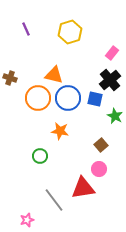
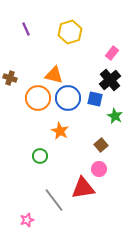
orange star: rotated 18 degrees clockwise
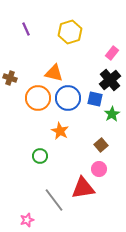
orange triangle: moved 2 px up
green star: moved 3 px left, 2 px up; rotated 14 degrees clockwise
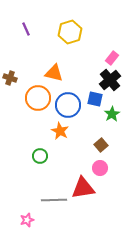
pink rectangle: moved 5 px down
blue circle: moved 7 px down
pink circle: moved 1 px right, 1 px up
gray line: rotated 55 degrees counterclockwise
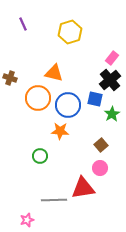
purple line: moved 3 px left, 5 px up
orange star: rotated 24 degrees counterclockwise
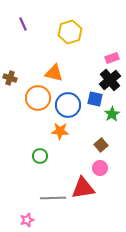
pink rectangle: rotated 32 degrees clockwise
gray line: moved 1 px left, 2 px up
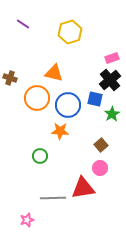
purple line: rotated 32 degrees counterclockwise
orange circle: moved 1 px left
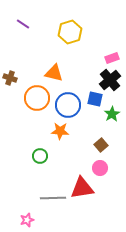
red triangle: moved 1 px left
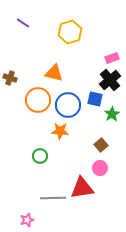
purple line: moved 1 px up
orange circle: moved 1 px right, 2 px down
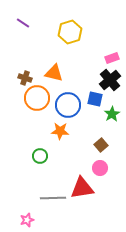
brown cross: moved 15 px right
orange circle: moved 1 px left, 2 px up
